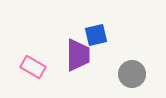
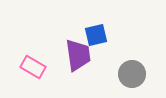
purple trapezoid: rotated 8 degrees counterclockwise
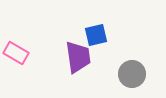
purple trapezoid: moved 2 px down
pink rectangle: moved 17 px left, 14 px up
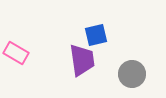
purple trapezoid: moved 4 px right, 3 px down
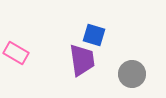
blue square: moved 2 px left; rotated 30 degrees clockwise
